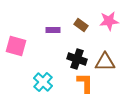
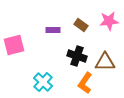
pink square: moved 2 px left, 1 px up; rotated 30 degrees counterclockwise
black cross: moved 3 px up
orange L-shape: rotated 145 degrees counterclockwise
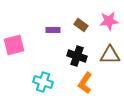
brown triangle: moved 5 px right, 7 px up
cyan cross: rotated 24 degrees counterclockwise
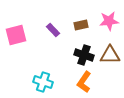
brown rectangle: rotated 48 degrees counterclockwise
purple rectangle: rotated 48 degrees clockwise
pink square: moved 2 px right, 10 px up
black cross: moved 7 px right, 1 px up
orange L-shape: moved 1 px left, 1 px up
